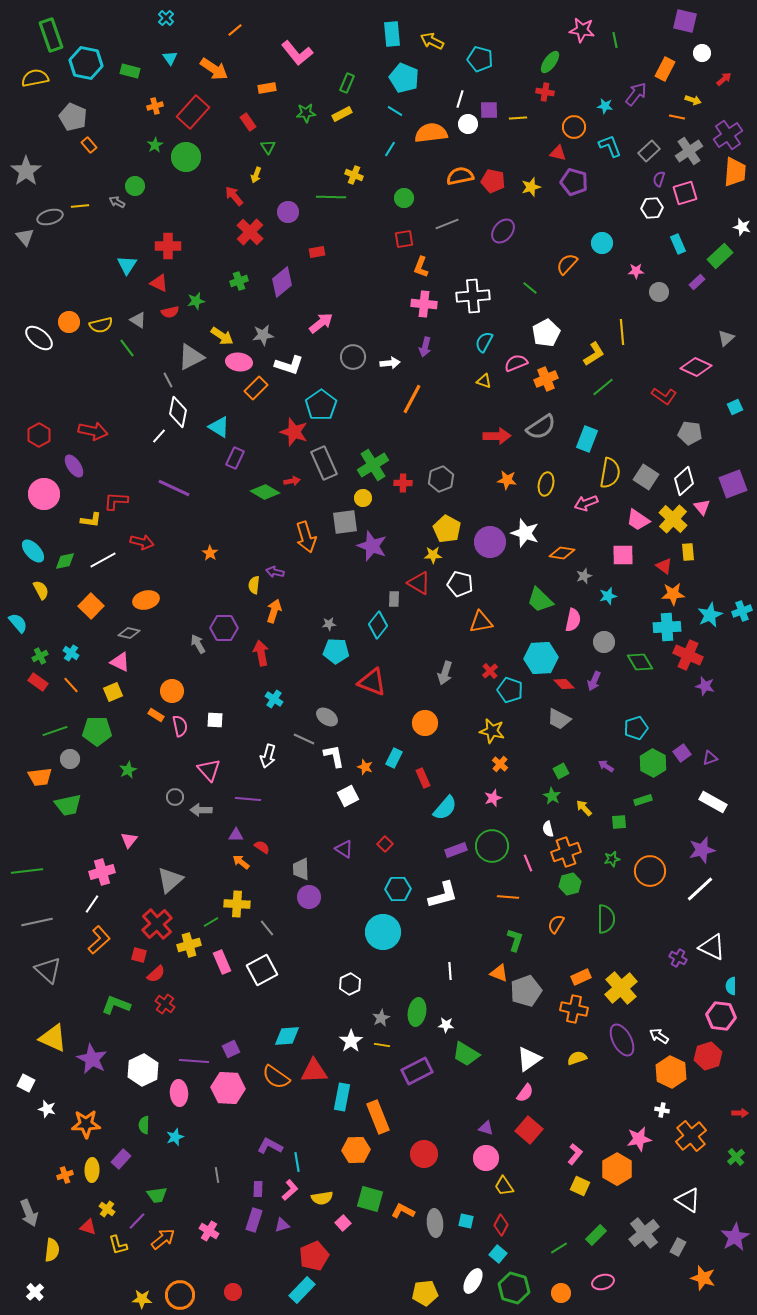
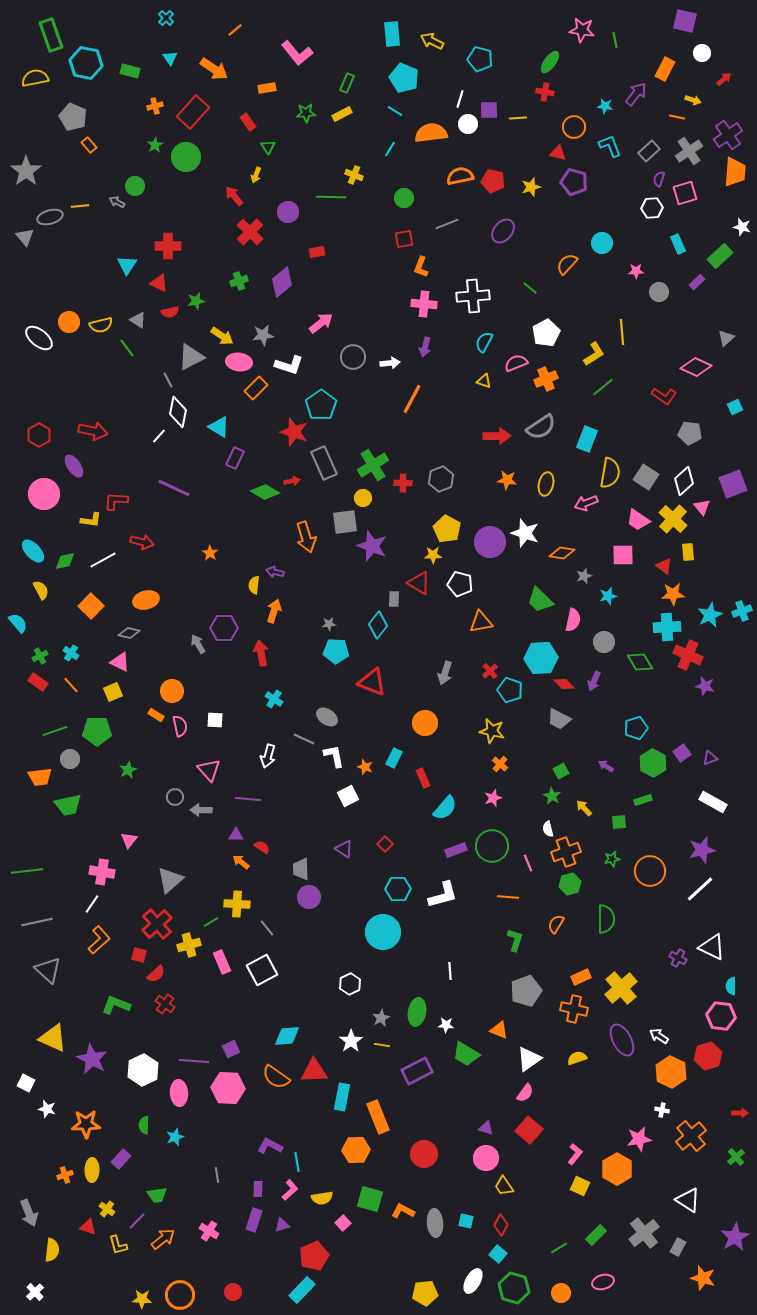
pink cross at (102, 872): rotated 25 degrees clockwise
orange triangle at (499, 973): moved 57 px down
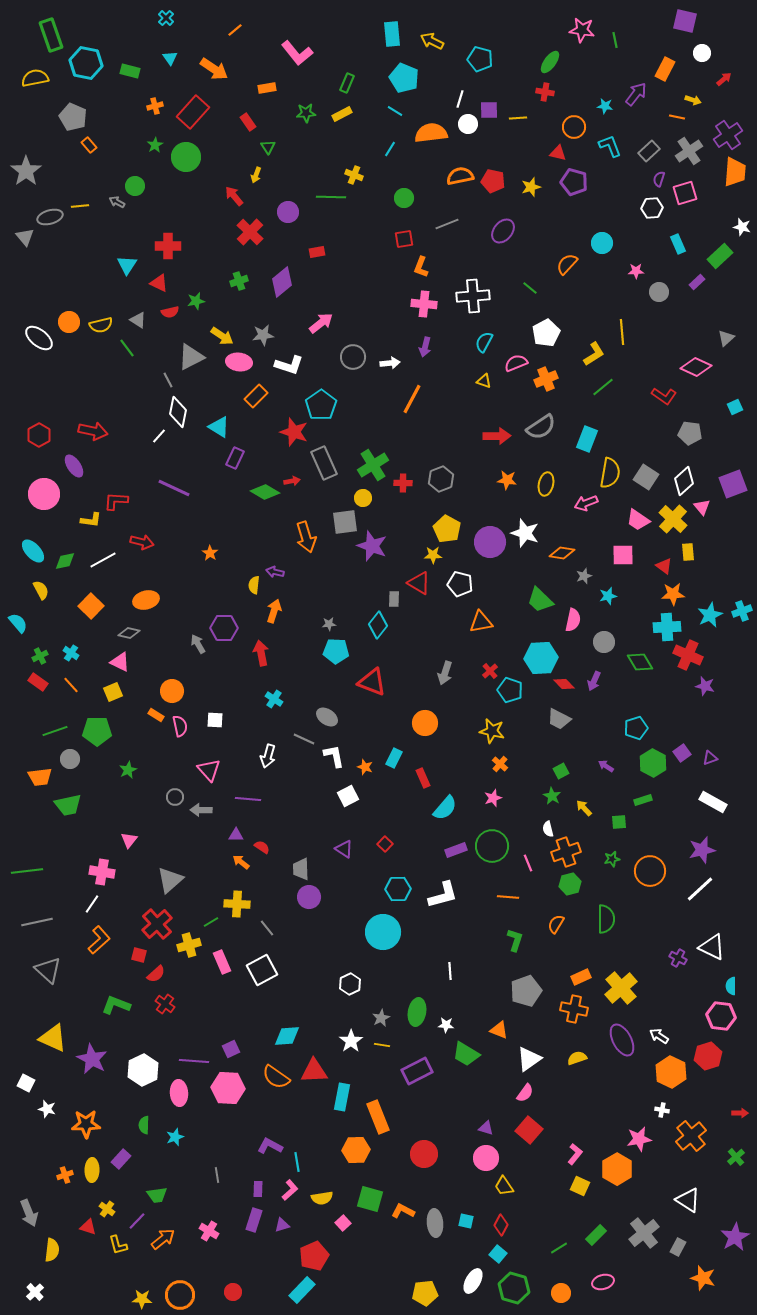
orange rectangle at (256, 388): moved 8 px down
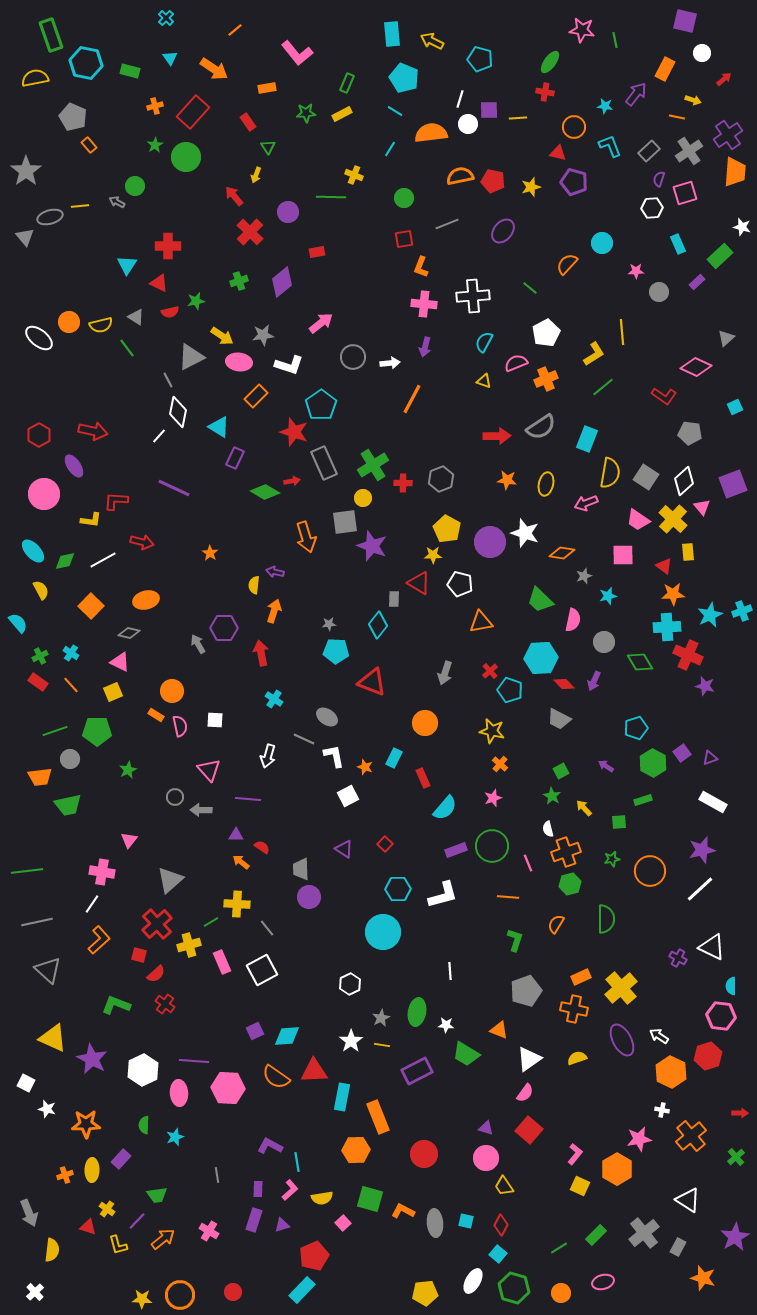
gray triangle at (138, 320): moved 2 px left, 3 px up
purple square at (231, 1049): moved 24 px right, 18 px up
